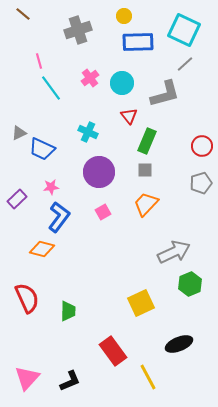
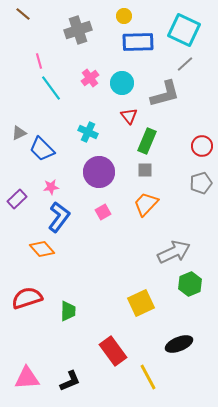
blue trapezoid: rotated 20 degrees clockwise
orange diamond: rotated 35 degrees clockwise
red semicircle: rotated 84 degrees counterclockwise
pink triangle: rotated 44 degrees clockwise
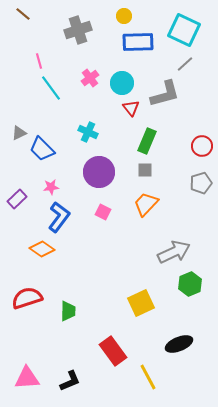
red triangle: moved 2 px right, 8 px up
pink square: rotated 35 degrees counterclockwise
orange diamond: rotated 15 degrees counterclockwise
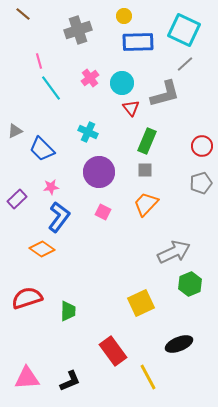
gray triangle: moved 4 px left, 2 px up
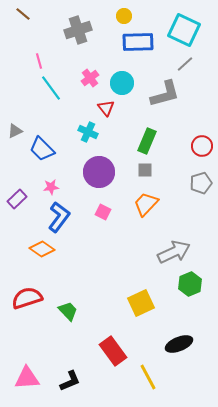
red triangle: moved 25 px left
green trapezoid: rotated 45 degrees counterclockwise
